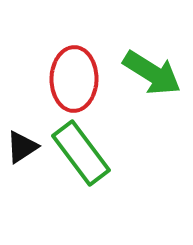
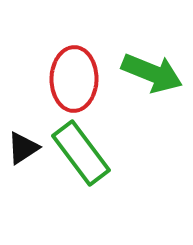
green arrow: rotated 10 degrees counterclockwise
black triangle: moved 1 px right, 1 px down
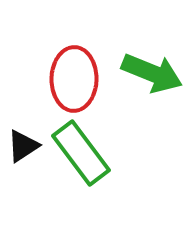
black triangle: moved 2 px up
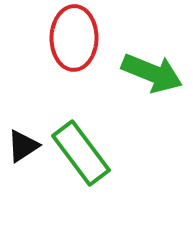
red ellipse: moved 41 px up
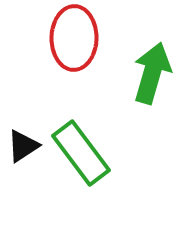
green arrow: rotated 96 degrees counterclockwise
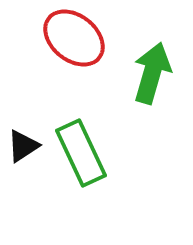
red ellipse: rotated 52 degrees counterclockwise
green rectangle: rotated 12 degrees clockwise
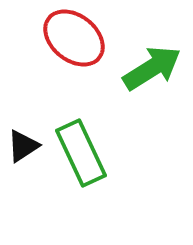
green arrow: moved 5 px up; rotated 42 degrees clockwise
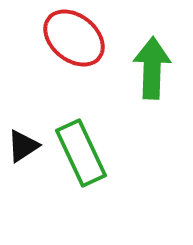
green arrow: rotated 56 degrees counterclockwise
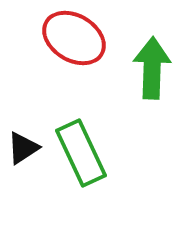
red ellipse: rotated 8 degrees counterclockwise
black triangle: moved 2 px down
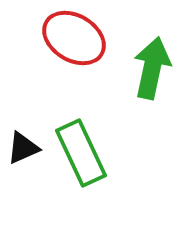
green arrow: rotated 10 degrees clockwise
black triangle: rotated 9 degrees clockwise
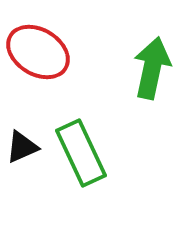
red ellipse: moved 36 px left, 14 px down
black triangle: moved 1 px left, 1 px up
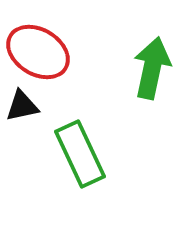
black triangle: moved 41 px up; rotated 12 degrees clockwise
green rectangle: moved 1 px left, 1 px down
